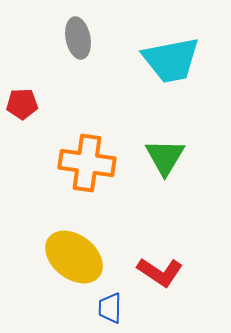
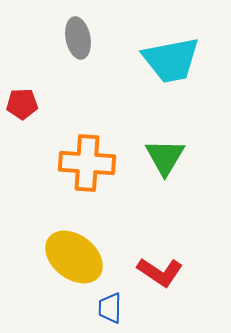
orange cross: rotated 4 degrees counterclockwise
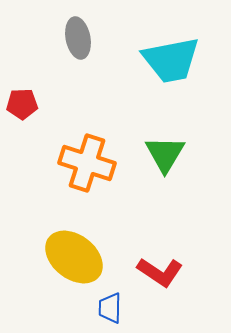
green triangle: moved 3 px up
orange cross: rotated 14 degrees clockwise
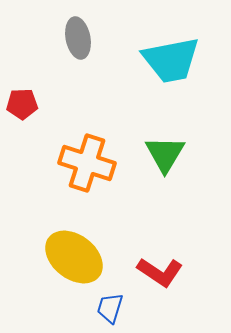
blue trapezoid: rotated 16 degrees clockwise
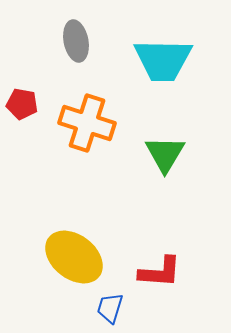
gray ellipse: moved 2 px left, 3 px down
cyan trapezoid: moved 8 px left; rotated 12 degrees clockwise
red pentagon: rotated 12 degrees clockwise
orange cross: moved 40 px up
red L-shape: rotated 30 degrees counterclockwise
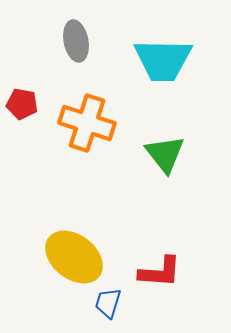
green triangle: rotated 9 degrees counterclockwise
blue trapezoid: moved 2 px left, 5 px up
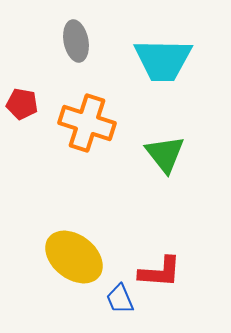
blue trapezoid: moved 12 px right, 4 px up; rotated 40 degrees counterclockwise
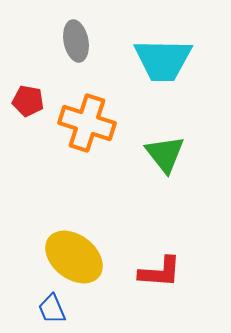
red pentagon: moved 6 px right, 3 px up
blue trapezoid: moved 68 px left, 10 px down
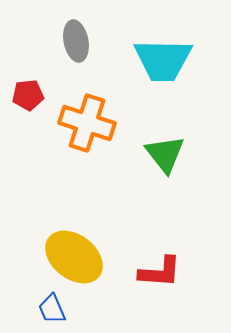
red pentagon: moved 6 px up; rotated 16 degrees counterclockwise
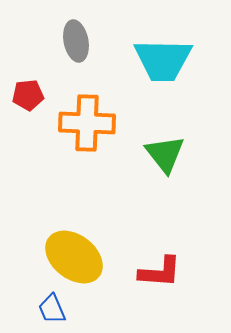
orange cross: rotated 16 degrees counterclockwise
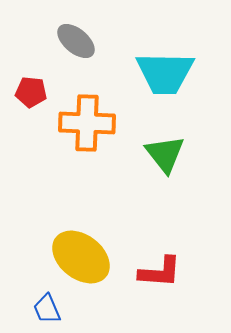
gray ellipse: rotated 39 degrees counterclockwise
cyan trapezoid: moved 2 px right, 13 px down
red pentagon: moved 3 px right, 3 px up; rotated 12 degrees clockwise
yellow ellipse: moved 7 px right
blue trapezoid: moved 5 px left
